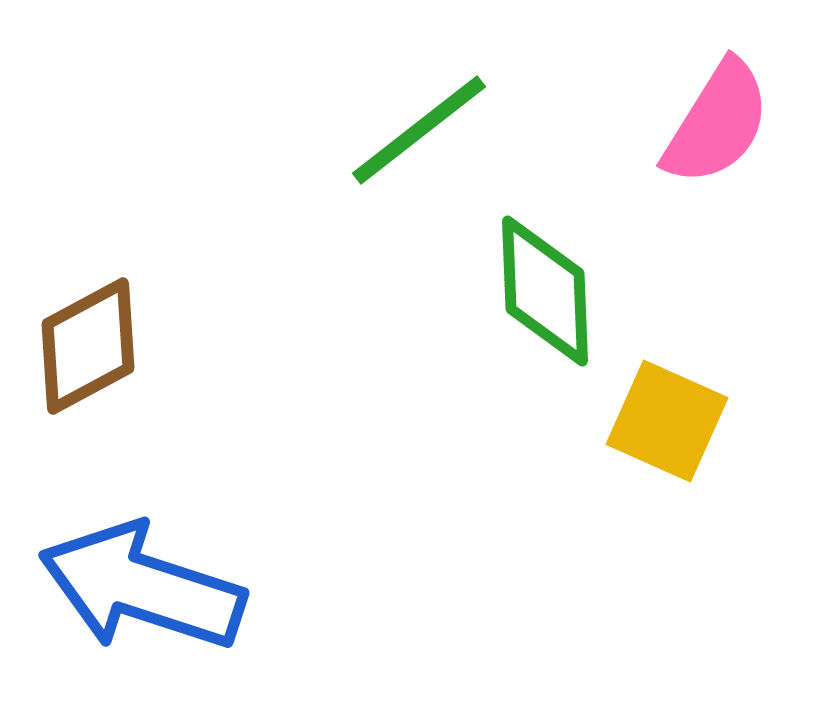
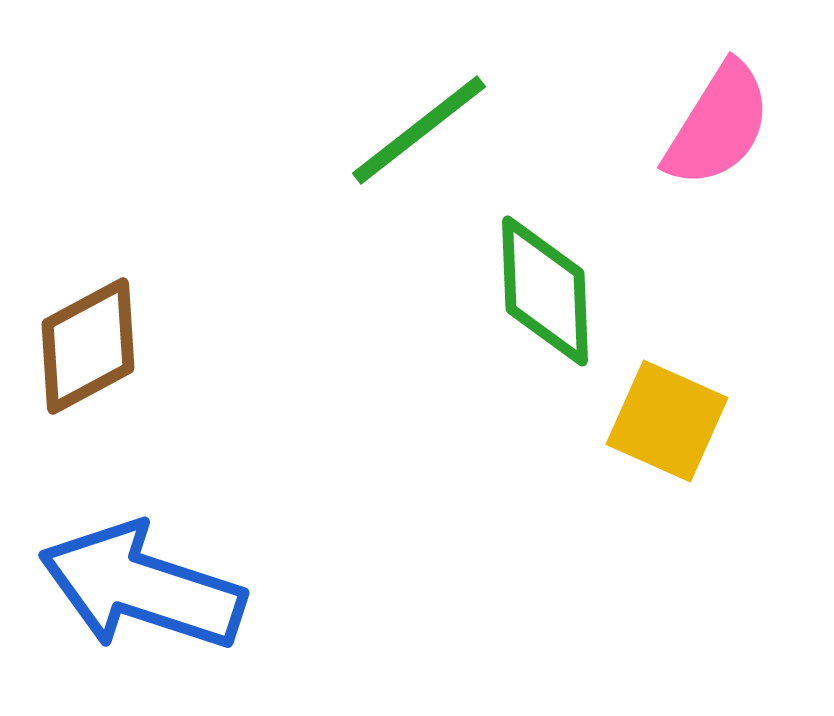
pink semicircle: moved 1 px right, 2 px down
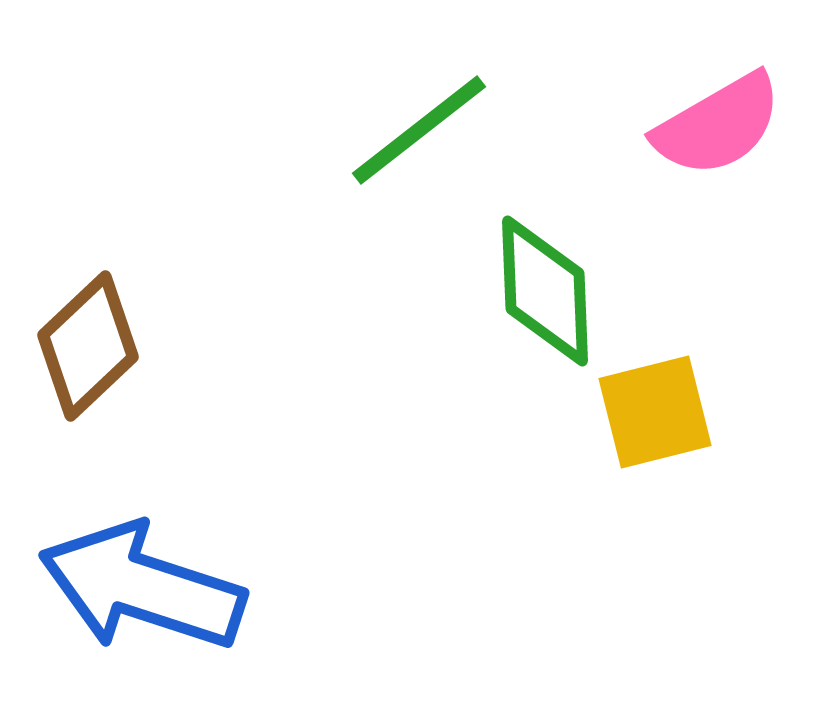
pink semicircle: rotated 28 degrees clockwise
brown diamond: rotated 15 degrees counterclockwise
yellow square: moved 12 px left, 9 px up; rotated 38 degrees counterclockwise
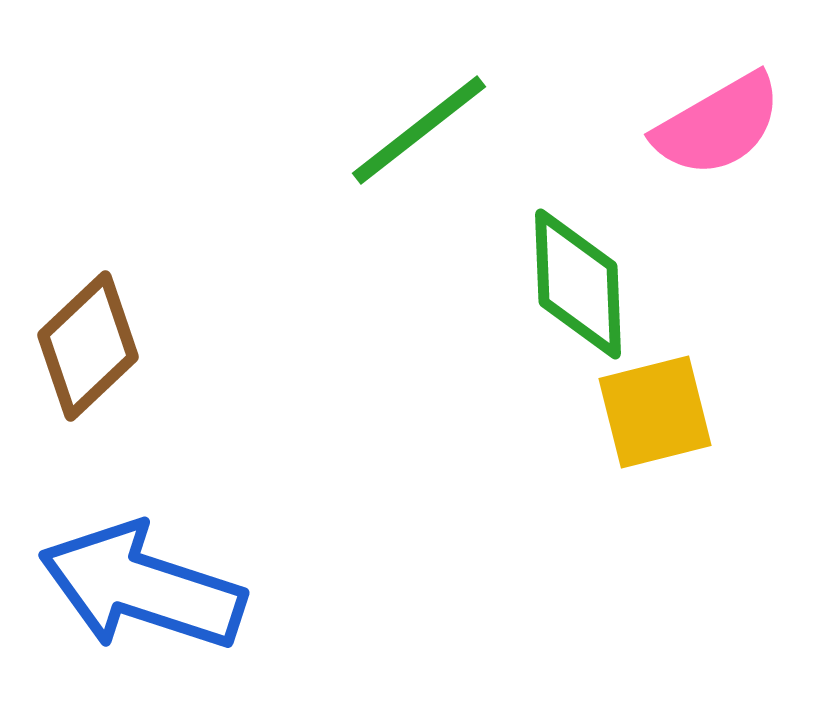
green diamond: moved 33 px right, 7 px up
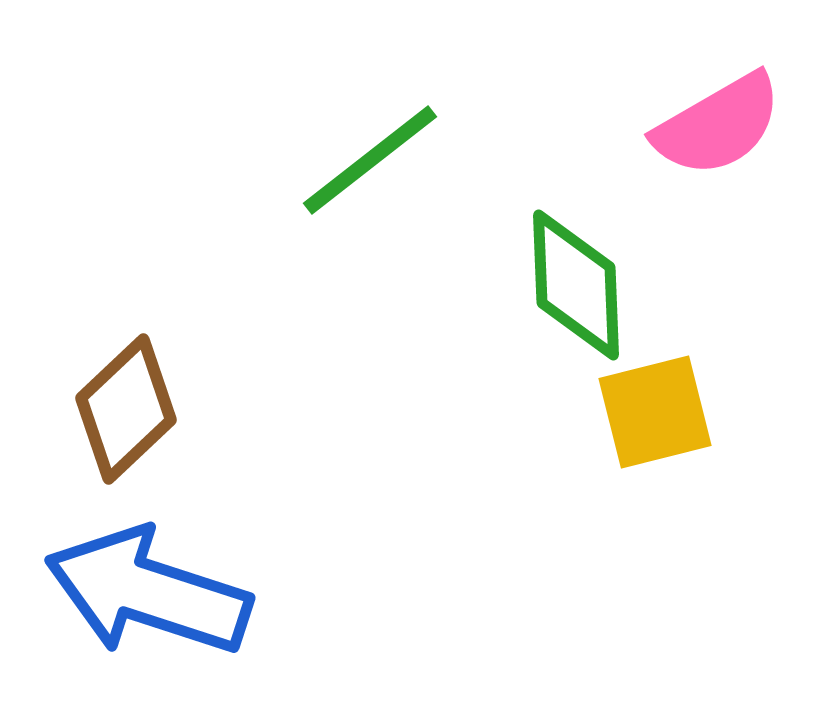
green line: moved 49 px left, 30 px down
green diamond: moved 2 px left, 1 px down
brown diamond: moved 38 px right, 63 px down
blue arrow: moved 6 px right, 5 px down
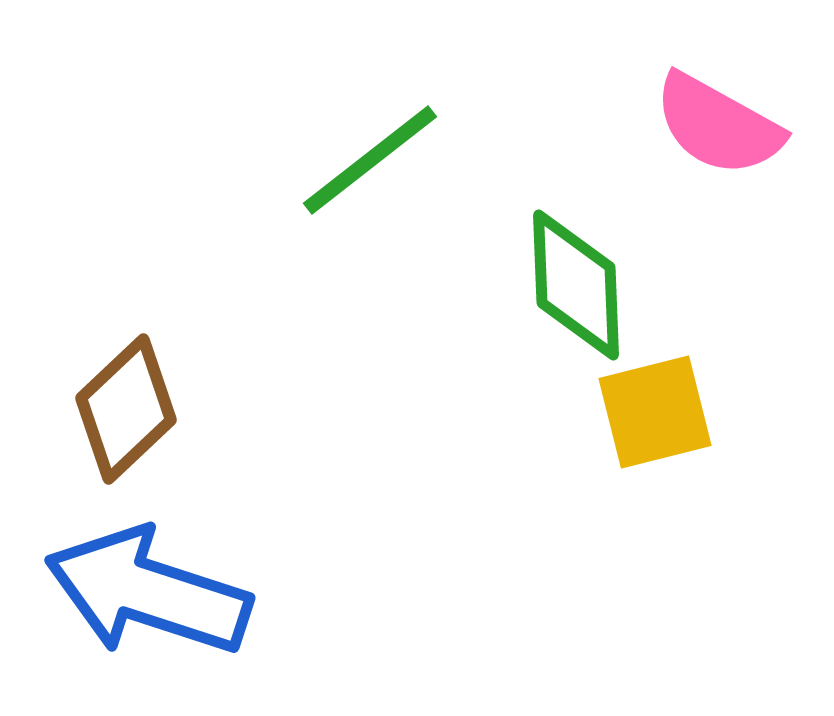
pink semicircle: rotated 59 degrees clockwise
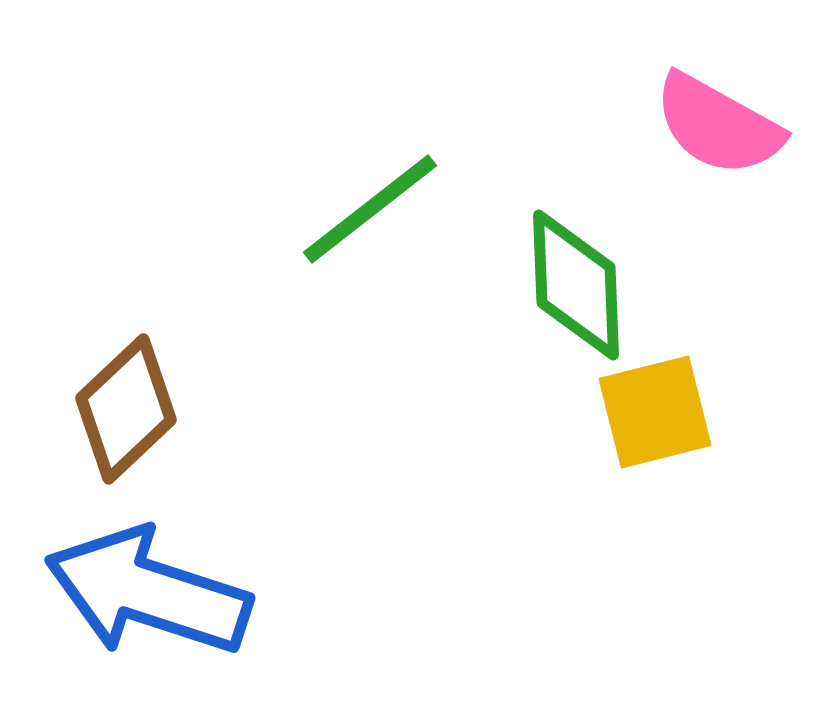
green line: moved 49 px down
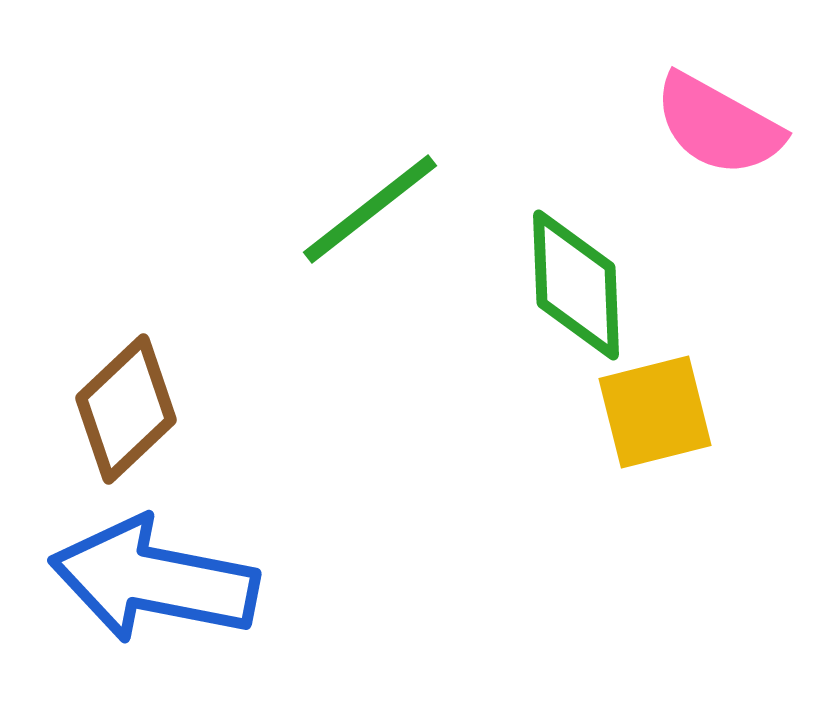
blue arrow: moved 6 px right, 12 px up; rotated 7 degrees counterclockwise
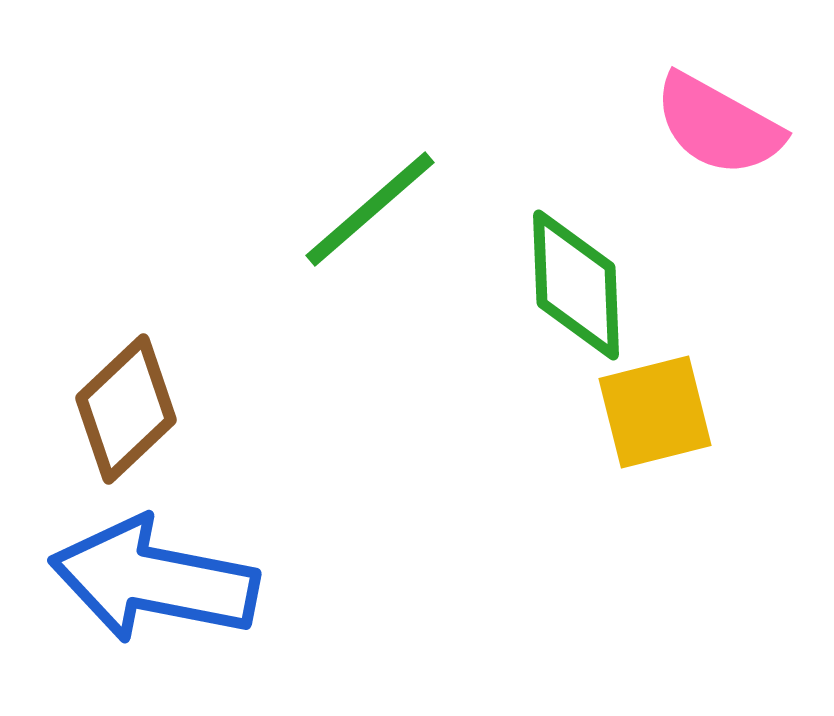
green line: rotated 3 degrees counterclockwise
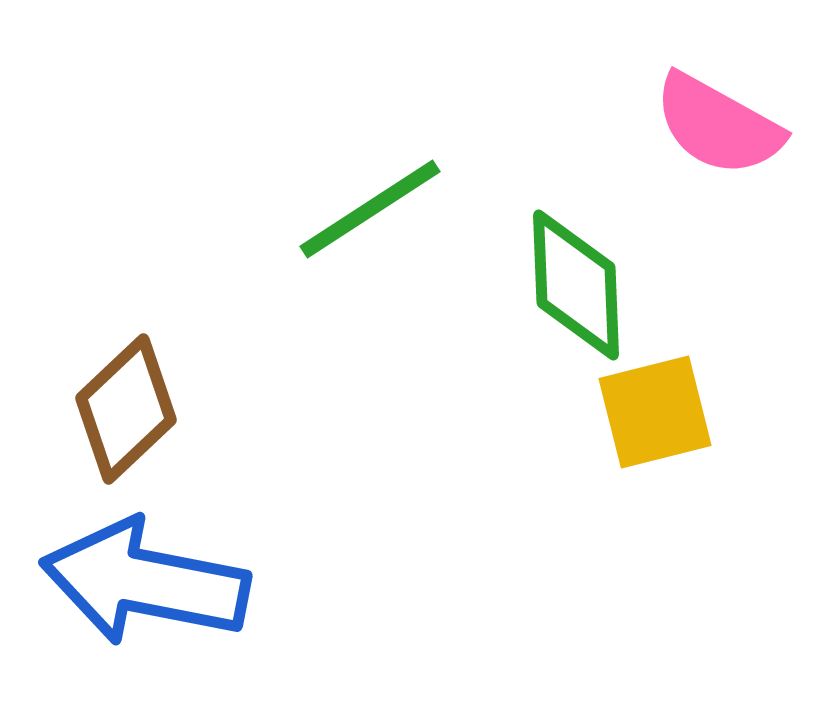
green line: rotated 8 degrees clockwise
blue arrow: moved 9 px left, 2 px down
